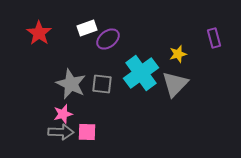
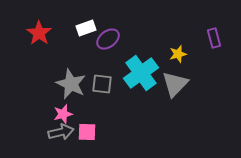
white rectangle: moved 1 px left
gray arrow: rotated 15 degrees counterclockwise
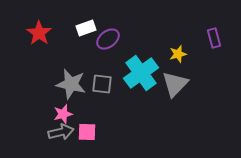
gray star: rotated 12 degrees counterclockwise
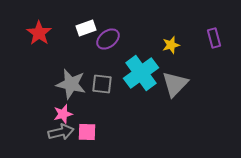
yellow star: moved 7 px left, 9 px up
